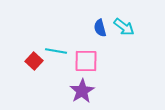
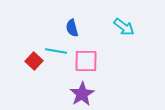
blue semicircle: moved 28 px left
purple star: moved 3 px down
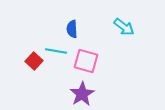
blue semicircle: moved 1 px down; rotated 12 degrees clockwise
pink square: rotated 15 degrees clockwise
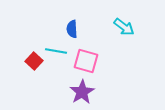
purple star: moved 2 px up
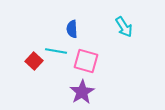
cyan arrow: rotated 20 degrees clockwise
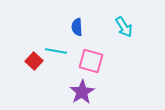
blue semicircle: moved 5 px right, 2 px up
pink square: moved 5 px right
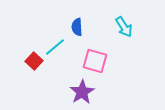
cyan line: moved 1 px left, 4 px up; rotated 50 degrees counterclockwise
pink square: moved 4 px right
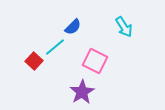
blue semicircle: moved 4 px left; rotated 132 degrees counterclockwise
pink square: rotated 10 degrees clockwise
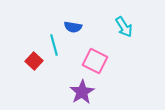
blue semicircle: rotated 54 degrees clockwise
cyan line: moved 1 px left, 2 px up; rotated 65 degrees counterclockwise
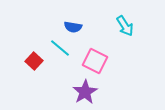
cyan arrow: moved 1 px right, 1 px up
cyan line: moved 6 px right, 3 px down; rotated 35 degrees counterclockwise
purple star: moved 3 px right
